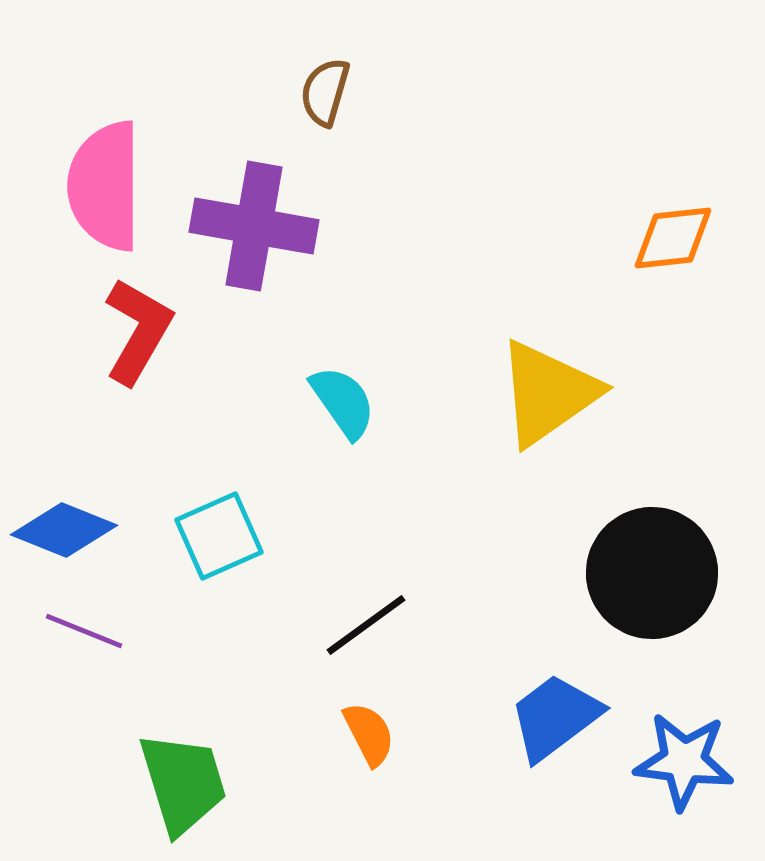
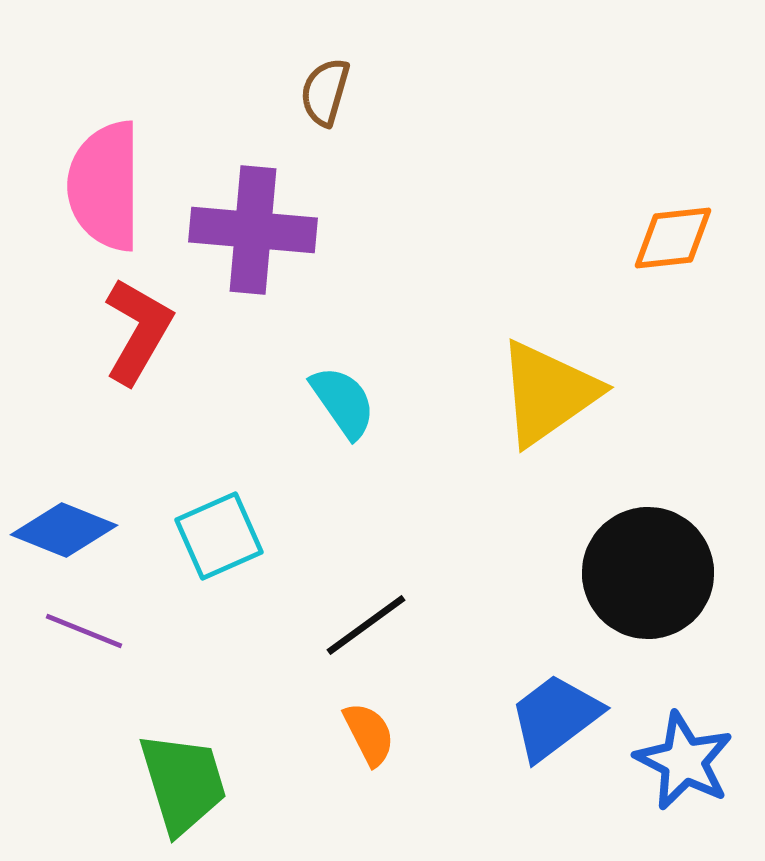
purple cross: moved 1 px left, 4 px down; rotated 5 degrees counterclockwise
black circle: moved 4 px left
blue star: rotated 20 degrees clockwise
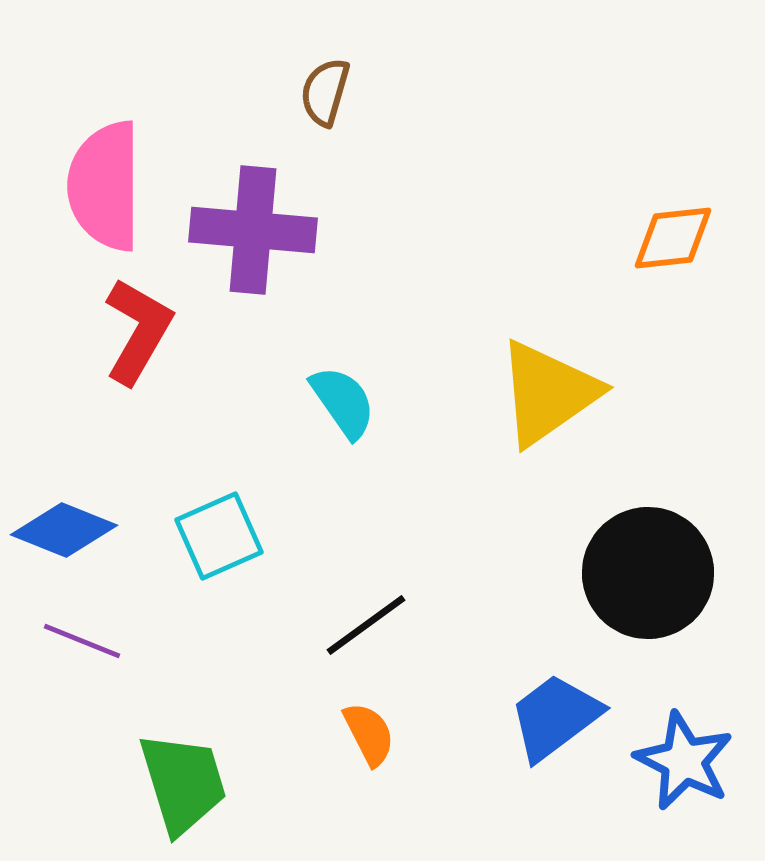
purple line: moved 2 px left, 10 px down
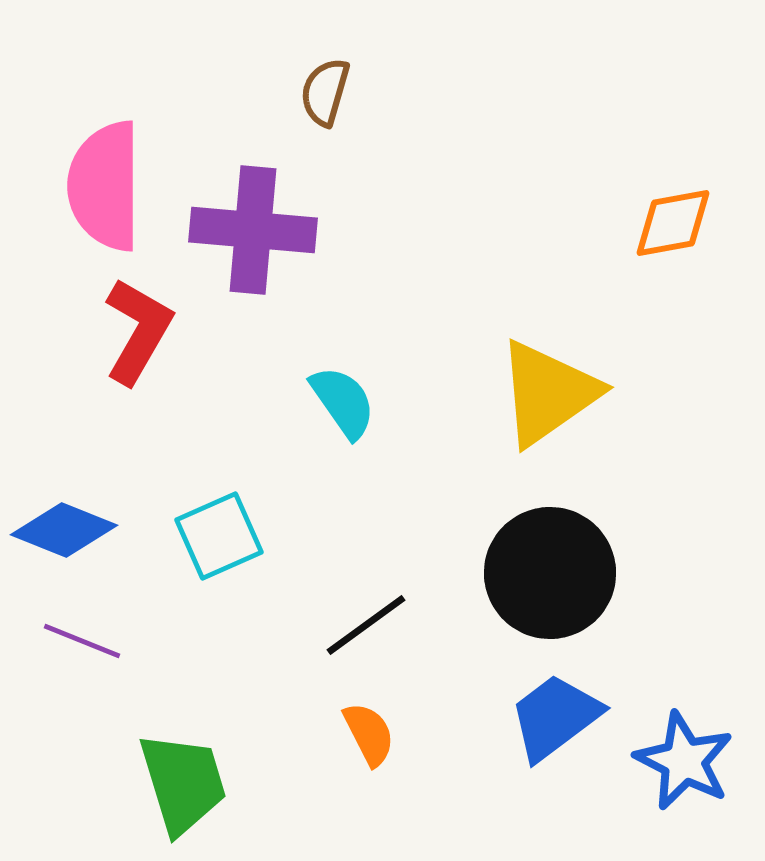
orange diamond: moved 15 px up; rotated 4 degrees counterclockwise
black circle: moved 98 px left
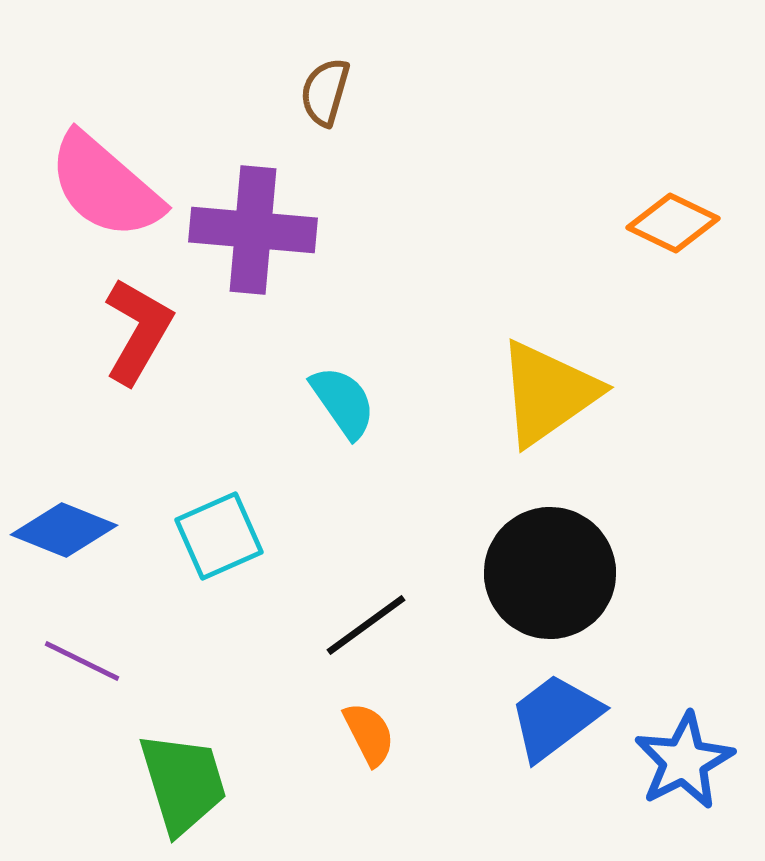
pink semicircle: rotated 49 degrees counterclockwise
orange diamond: rotated 36 degrees clockwise
purple line: moved 20 px down; rotated 4 degrees clockwise
blue star: rotated 18 degrees clockwise
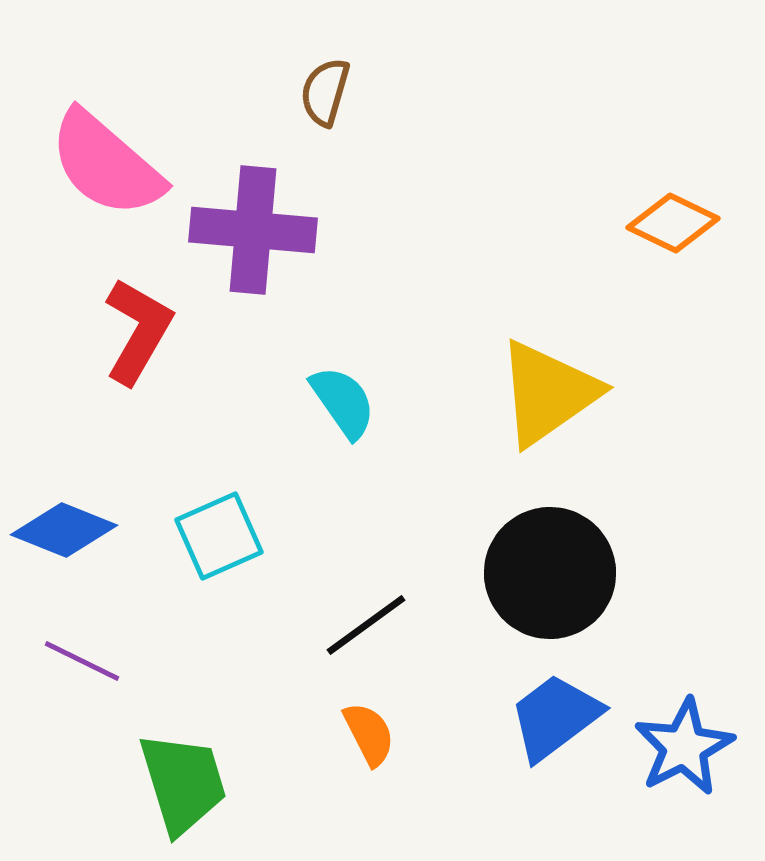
pink semicircle: moved 1 px right, 22 px up
blue star: moved 14 px up
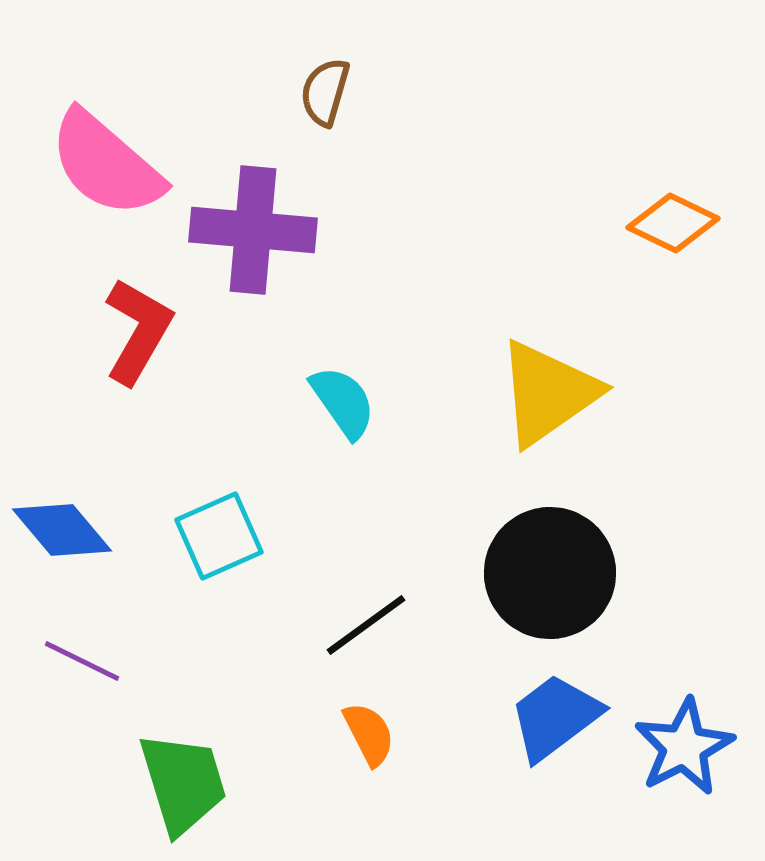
blue diamond: moved 2 px left; rotated 28 degrees clockwise
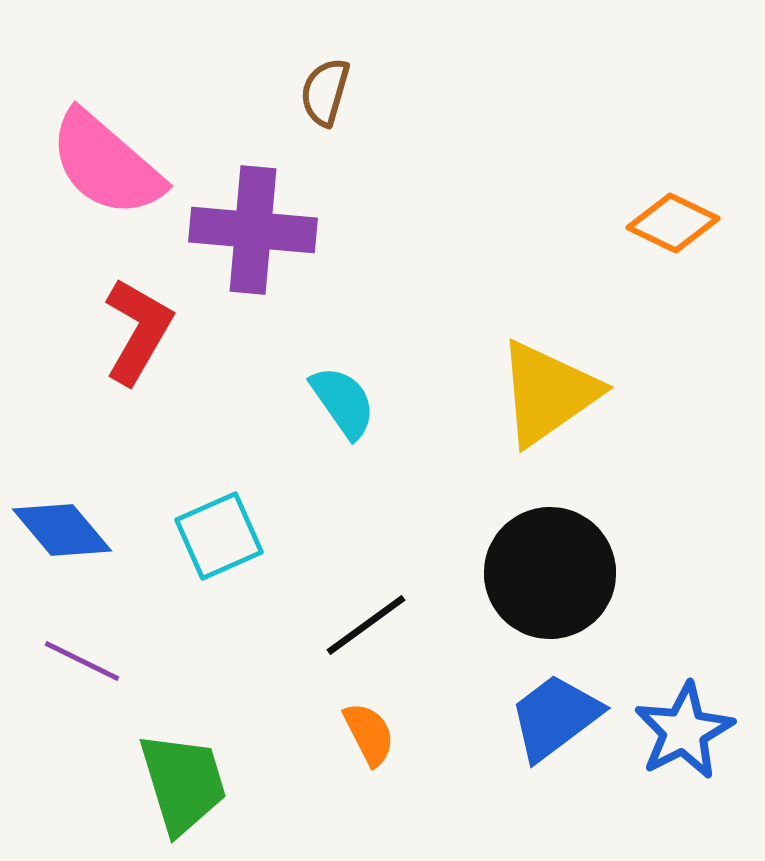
blue star: moved 16 px up
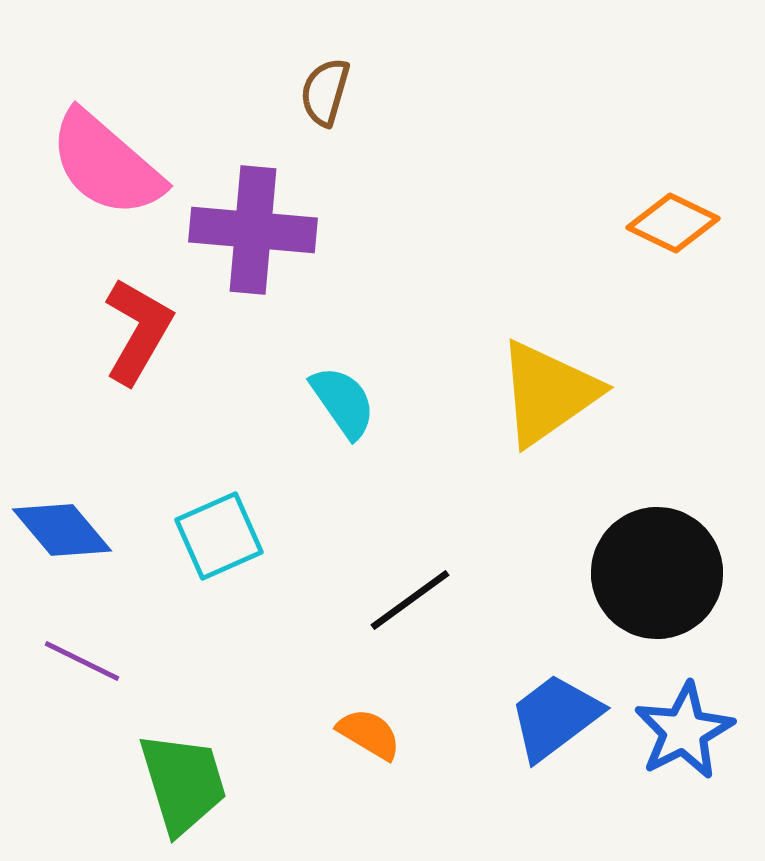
black circle: moved 107 px right
black line: moved 44 px right, 25 px up
orange semicircle: rotated 32 degrees counterclockwise
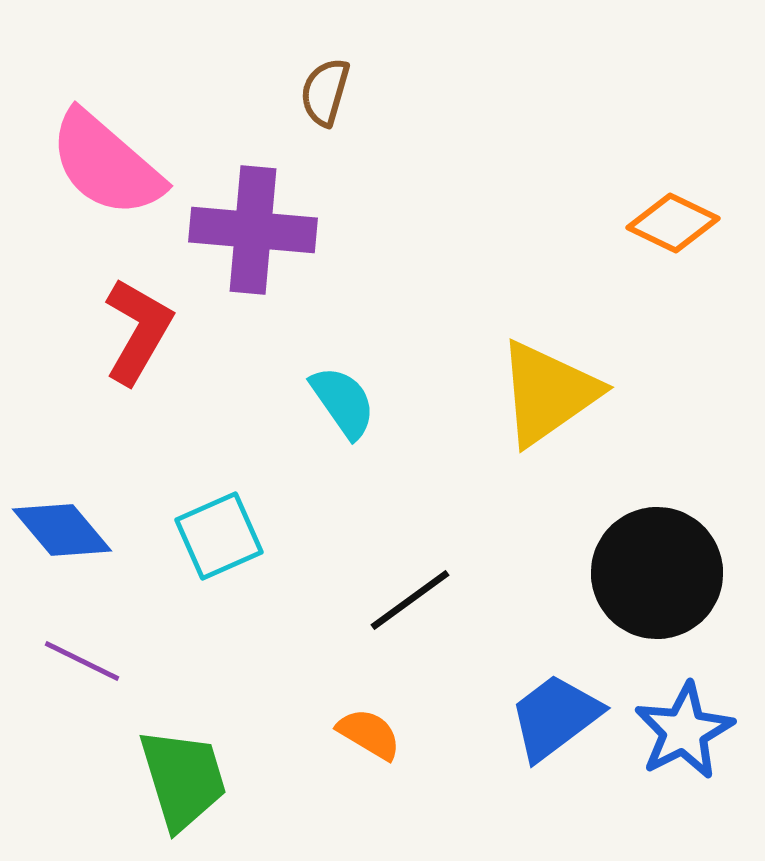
green trapezoid: moved 4 px up
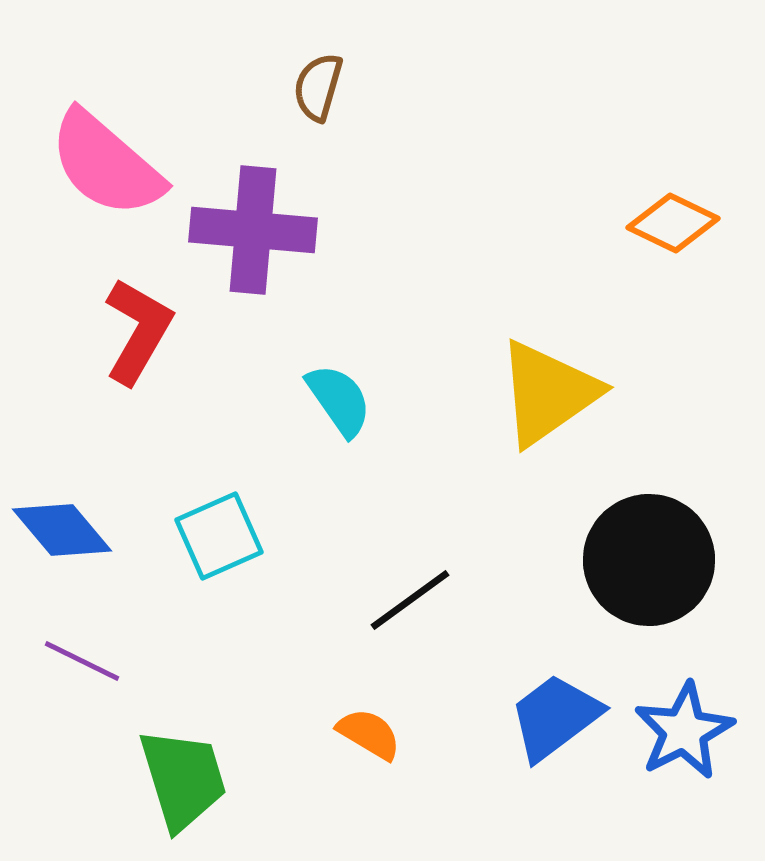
brown semicircle: moved 7 px left, 5 px up
cyan semicircle: moved 4 px left, 2 px up
black circle: moved 8 px left, 13 px up
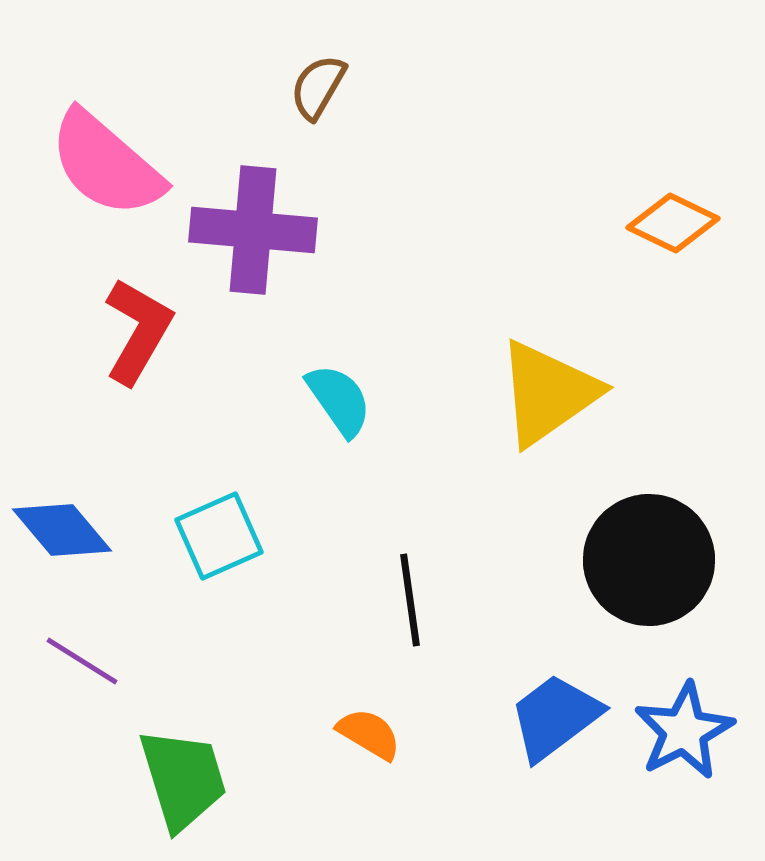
brown semicircle: rotated 14 degrees clockwise
black line: rotated 62 degrees counterclockwise
purple line: rotated 6 degrees clockwise
